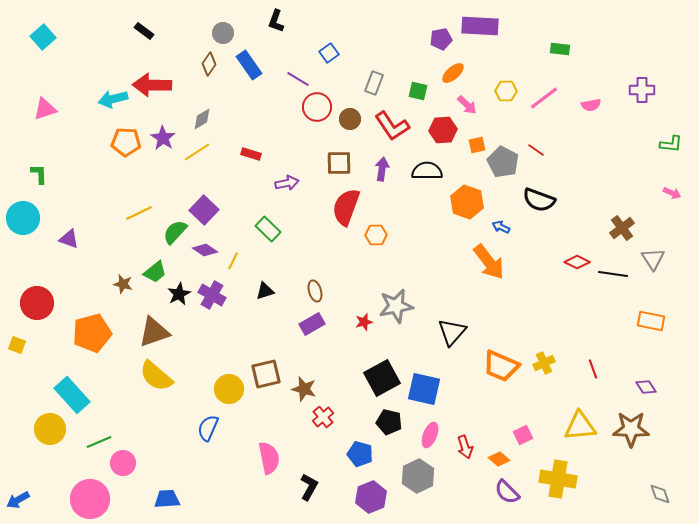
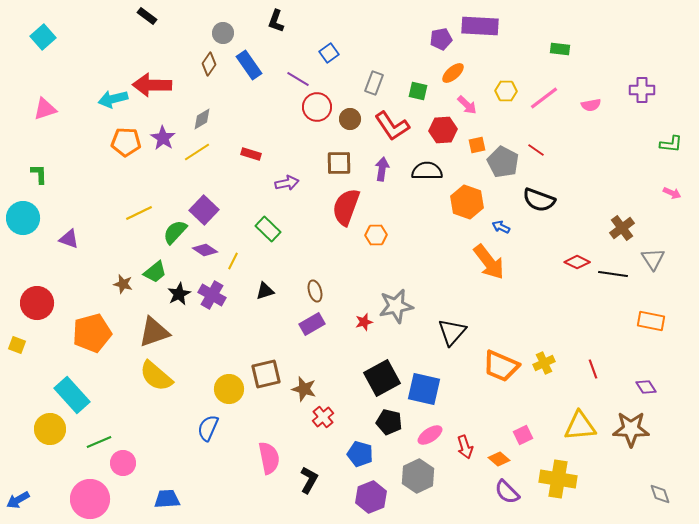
black rectangle at (144, 31): moved 3 px right, 15 px up
pink ellipse at (430, 435): rotated 35 degrees clockwise
black L-shape at (309, 487): moved 7 px up
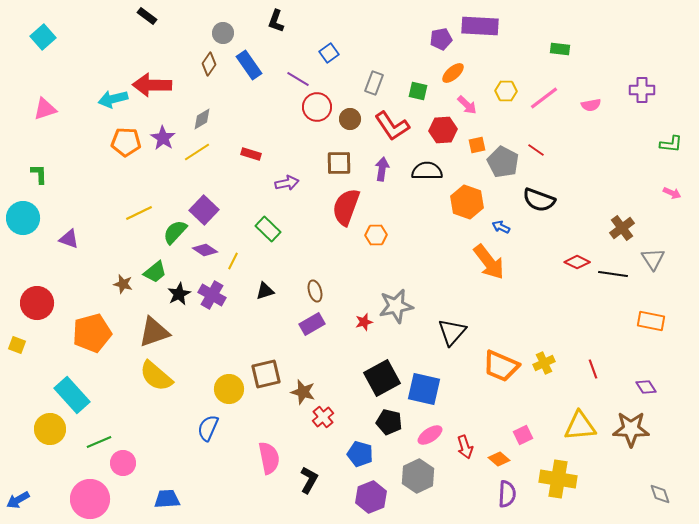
brown star at (304, 389): moved 1 px left, 3 px down
purple semicircle at (507, 492): moved 2 px down; rotated 132 degrees counterclockwise
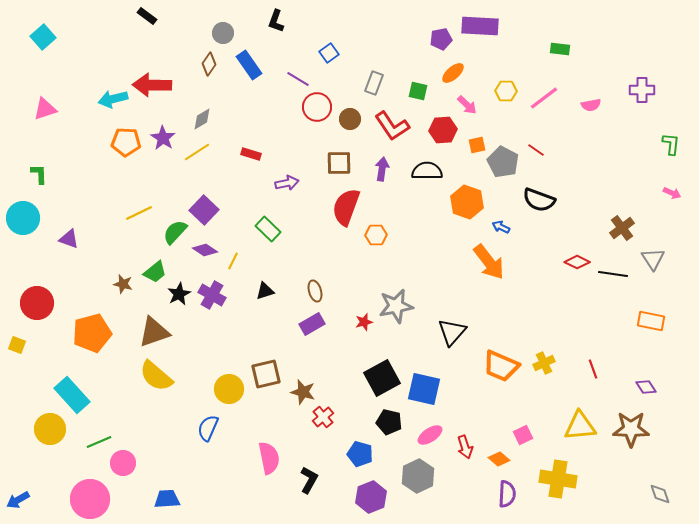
green L-shape at (671, 144): rotated 90 degrees counterclockwise
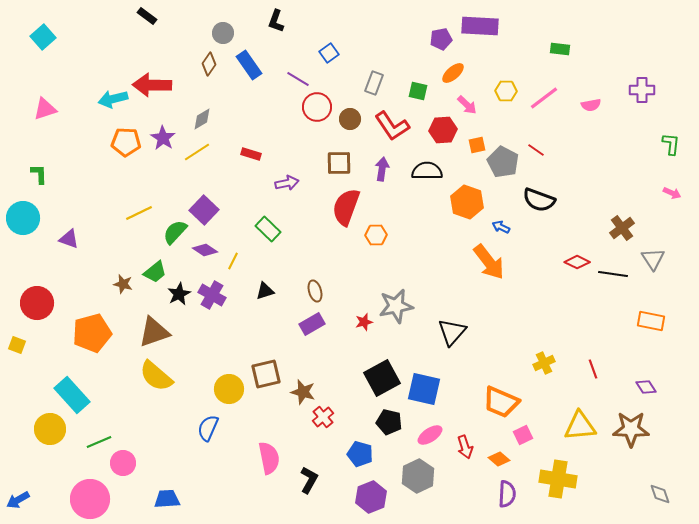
orange trapezoid at (501, 366): moved 36 px down
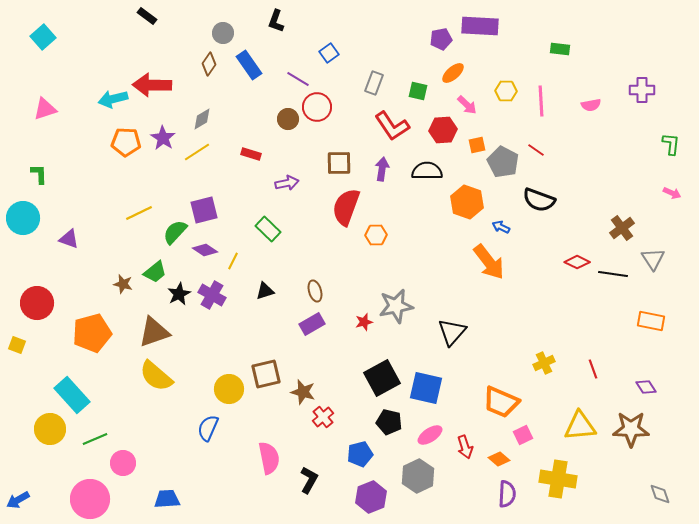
pink line at (544, 98): moved 3 px left, 3 px down; rotated 56 degrees counterclockwise
brown circle at (350, 119): moved 62 px left
purple square at (204, 210): rotated 32 degrees clockwise
blue square at (424, 389): moved 2 px right, 1 px up
green line at (99, 442): moved 4 px left, 3 px up
blue pentagon at (360, 454): rotated 30 degrees counterclockwise
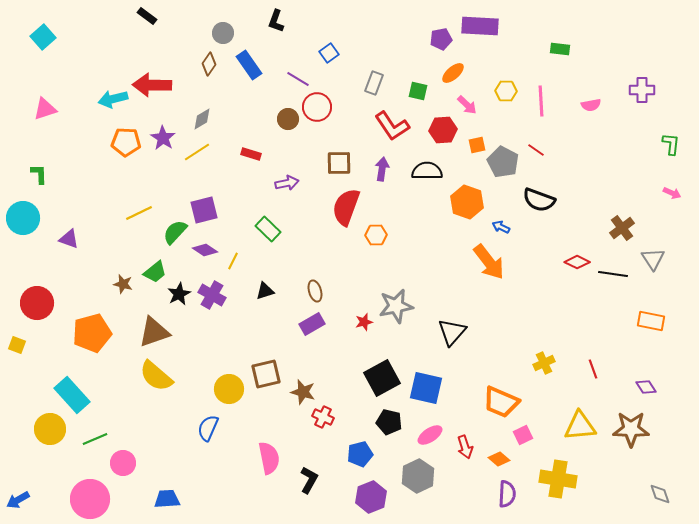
red cross at (323, 417): rotated 25 degrees counterclockwise
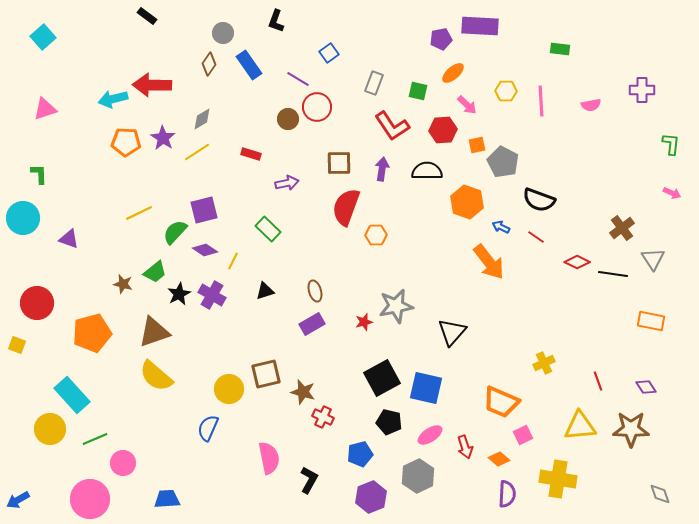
red line at (536, 150): moved 87 px down
red line at (593, 369): moved 5 px right, 12 px down
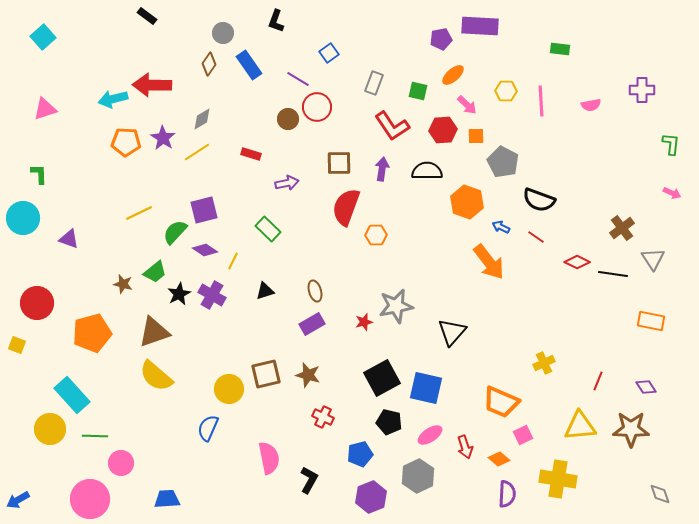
orange ellipse at (453, 73): moved 2 px down
orange square at (477, 145): moved 1 px left, 9 px up; rotated 12 degrees clockwise
red line at (598, 381): rotated 42 degrees clockwise
brown star at (303, 392): moved 5 px right, 17 px up
green line at (95, 439): moved 3 px up; rotated 25 degrees clockwise
pink circle at (123, 463): moved 2 px left
